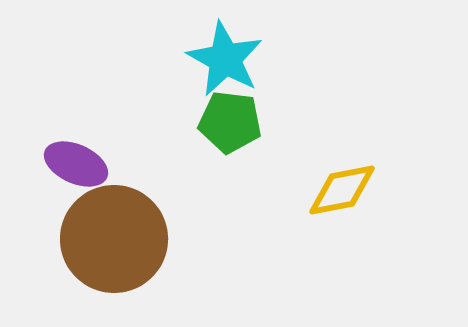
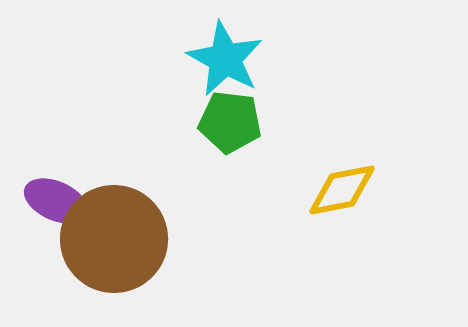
purple ellipse: moved 20 px left, 37 px down
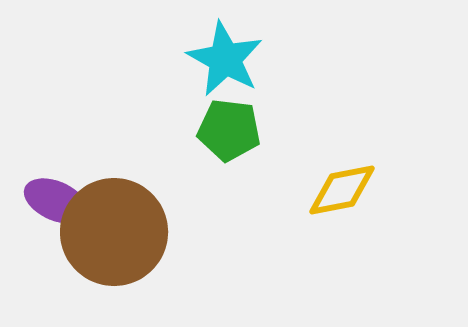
green pentagon: moved 1 px left, 8 px down
brown circle: moved 7 px up
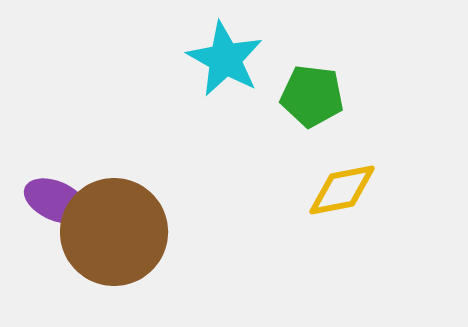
green pentagon: moved 83 px right, 34 px up
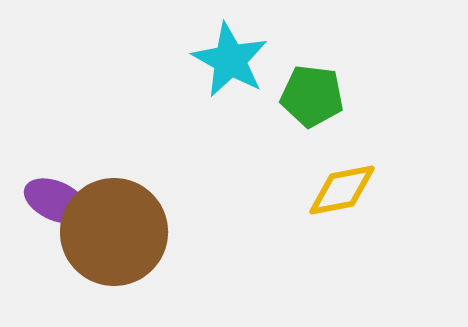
cyan star: moved 5 px right, 1 px down
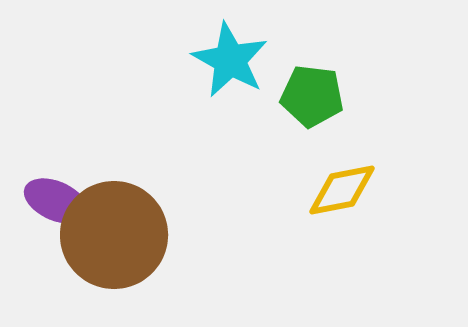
brown circle: moved 3 px down
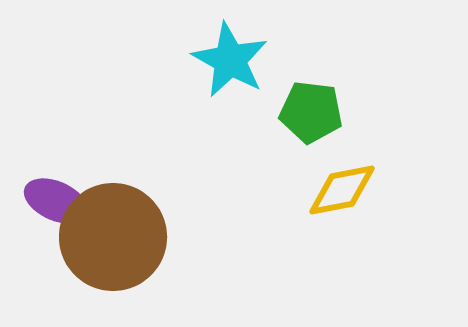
green pentagon: moved 1 px left, 16 px down
brown circle: moved 1 px left, 2 px down
